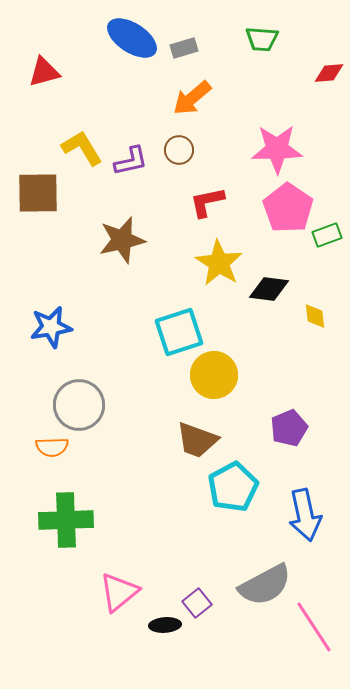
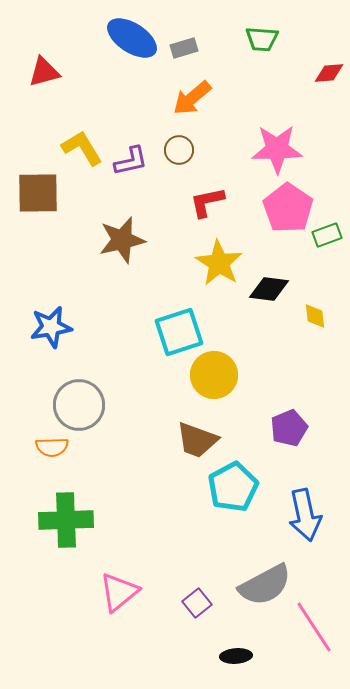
black ellipse: moved 71 px right, 31 px down
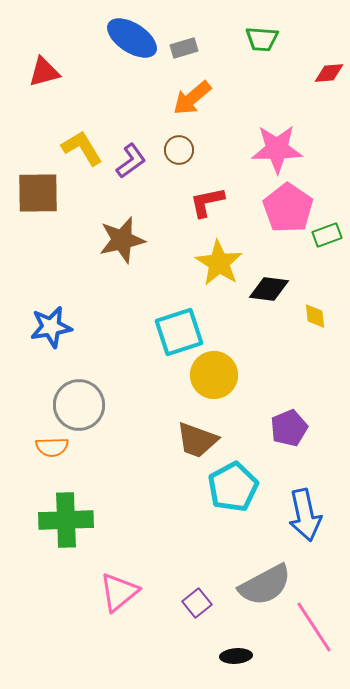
purple L-shape: rotated 24 degrees counterclockwise
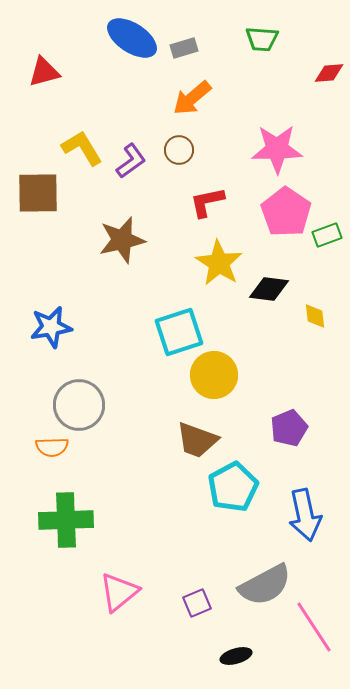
pink pentagon: moved 2 px left, 4 px down
purple square: rotated 16 degrees clockwise
black ellipse: rotated 12 degrees counterclockwise
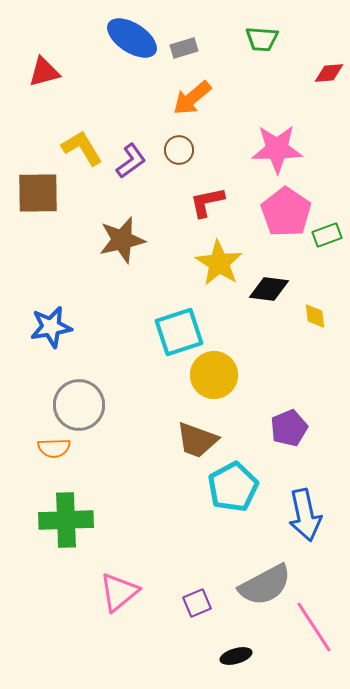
orange semicircle: moved 2 px right, 1 px down
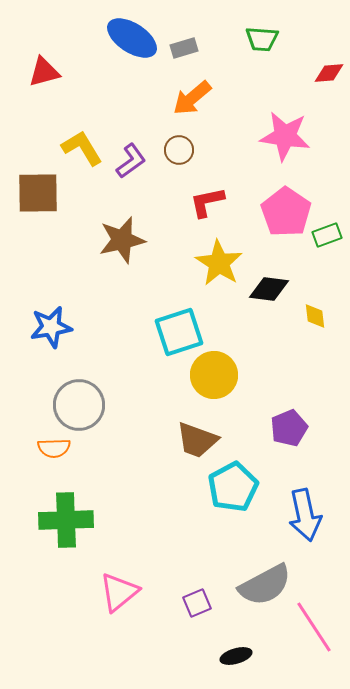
pink star: moved 8 px right, 13 px up; rotated 9 degrees clockwise
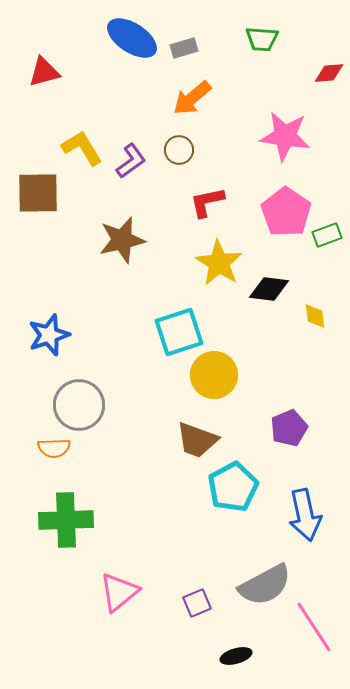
blue star: moved 2 px left, 8 px down; rotated 9 degrees counterclockwise
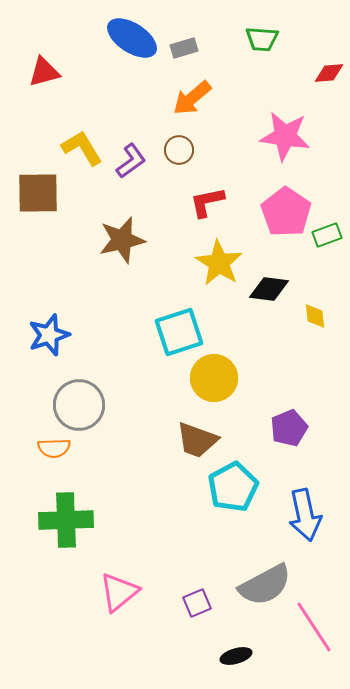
yellow circle: moved 3 px down
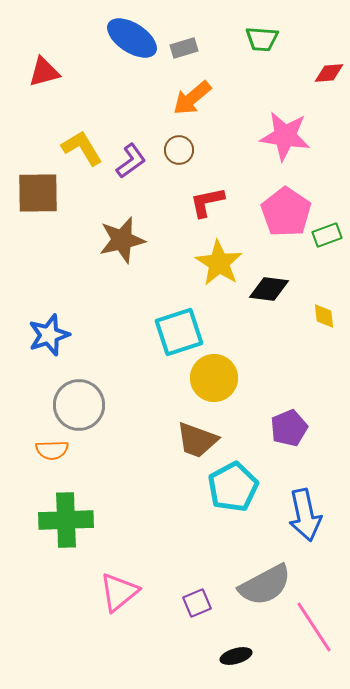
yellow diamond: moved 9 px right
orange semicircle: moved 2 px left, 2 px down
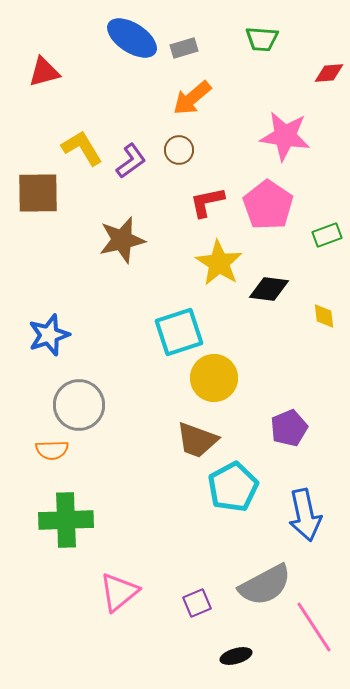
pink pentagon: moved 18 px left, 7 px up
